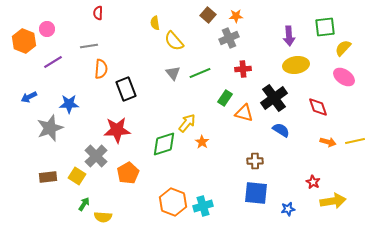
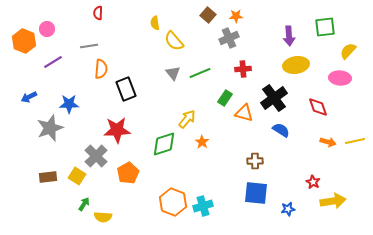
yellow semicircle at (343, 48): moved 5 px right, 3 px down
pink ellipse at (344, 77): moved 4 px left, 1 px down; rotated 30 degrees counterclockwise
yellow arrow at (187, 123): moved 4 px up
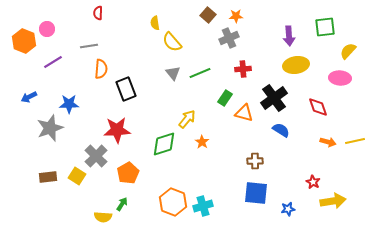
yellow semicircle at (174, 41): moved 2 px left, 1 px down
green arrow at (84, 204): moved 38 px right
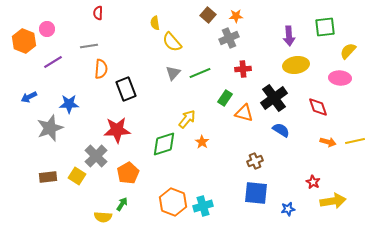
gray triangle at (173, 73): rotated 21 degrees clockwise
brown cross at (255, 161): rotated 21 degrees counterclockwise
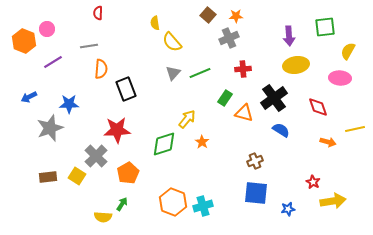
yellow semicircle at (348, 51): rotated 12 degrees counterclockwise
yellow line at (355, 141): moved 12 px up
